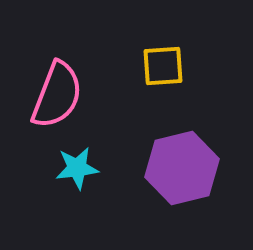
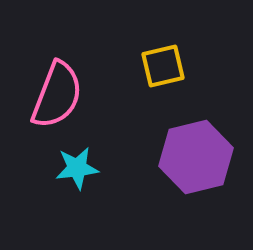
yellow square: rotated 9 degrees counterclockwise
purple hexagon: moved 14 px right, 11 px up
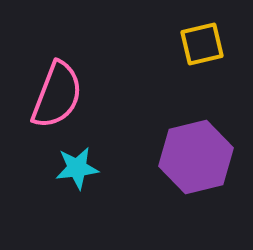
yellow square: moved 39 px right, 22 px up
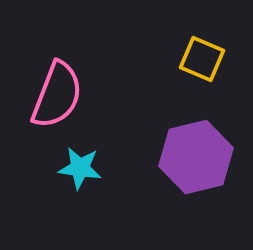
yellow square: moved 15 px down; rotated 36 degrees clockwise
cyan star: moved 3 px right; rotated 15 degrees clockwise
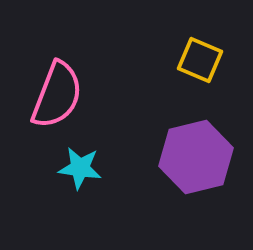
yellow square: moved 2 px left, 1 px down
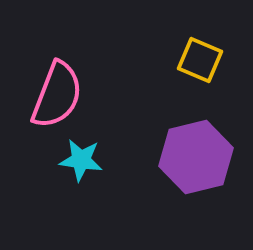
cyan star: moved 1 px right, 8 px up
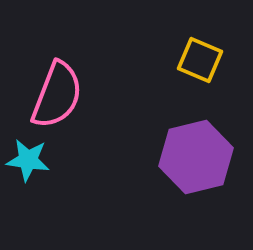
cyan star: moved 53 px left
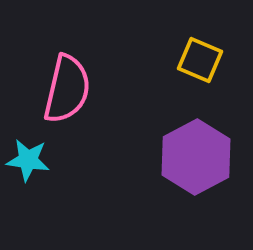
pink semicircle: moved 10 px right, 6 px up; rotated 8 degrees counterclockwise
purple hexagon: rotated 14 degrees counterclockwise
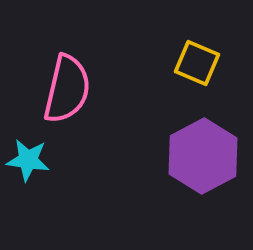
yellow square: moved 3 px left, 3 px down
purple hexagon: moved 7 px right, 1 px up
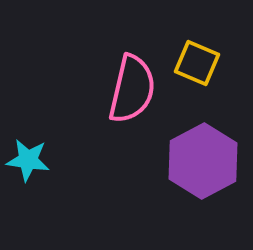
pink semicircle: moved 65 px right
purple hexagon: moved 5 px down
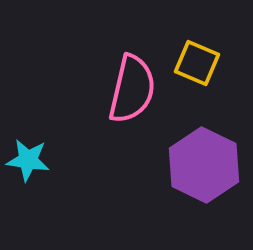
purple hexagon: moved 1 px right, 4 px down; rotated 6 degrees counterclockwise
